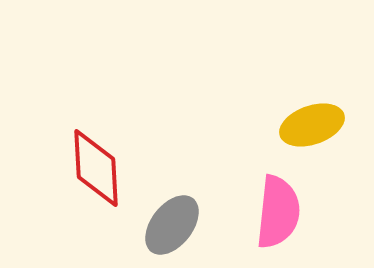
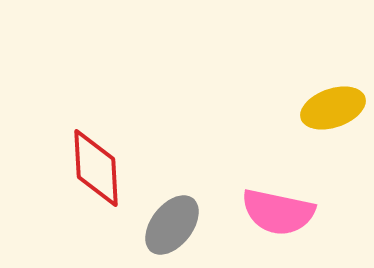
yellow ellipse: moved 21 px right, 17 px up
pink semicircle: rotated 96 degrees clockwise
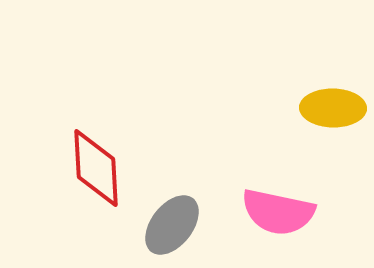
yellow ellipse: rotated 20 degrees clockwise
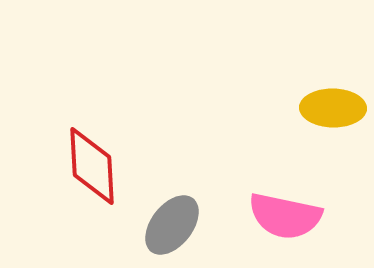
red diamond: moved 4 px left, 2 px up
pink semicircle: moved 7 px right, 4 px down
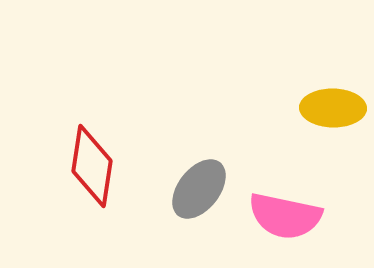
red diamond: rotated 12 degrees clockwise
gray ellipse: moved 27 px right, 36 px up
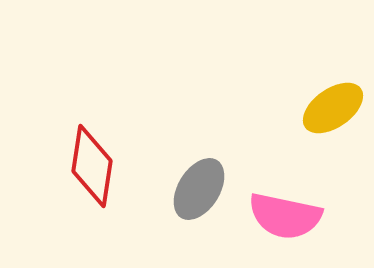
yellow ellipse: rotated 36 degrees counterclockwise
gray ellipse: rotated 6 degrees counterclockwise
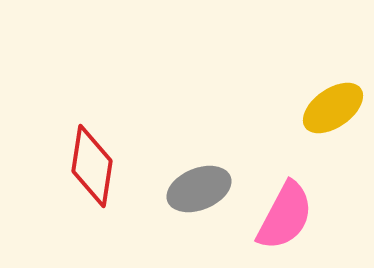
gray ellipse: rotated 36 degrees clockwise
pink semicircle: rotated 74 degrees counterclockwise
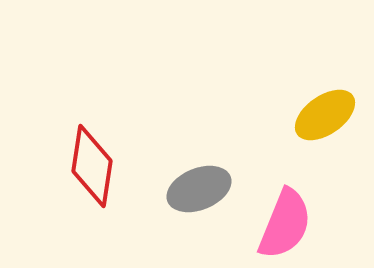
yellow ellipse: moved 8 px left, 7 px down
pink semicircle: moved 8 px down; rotated 6 degrees counterclockwise
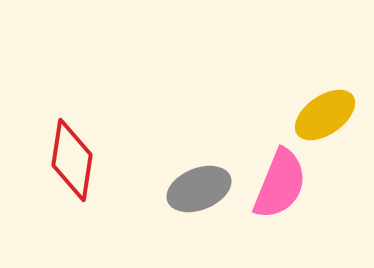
red diamond: moved 20 px left, 6 px up
pink semicircle: moved 5 px left, 40 px up
